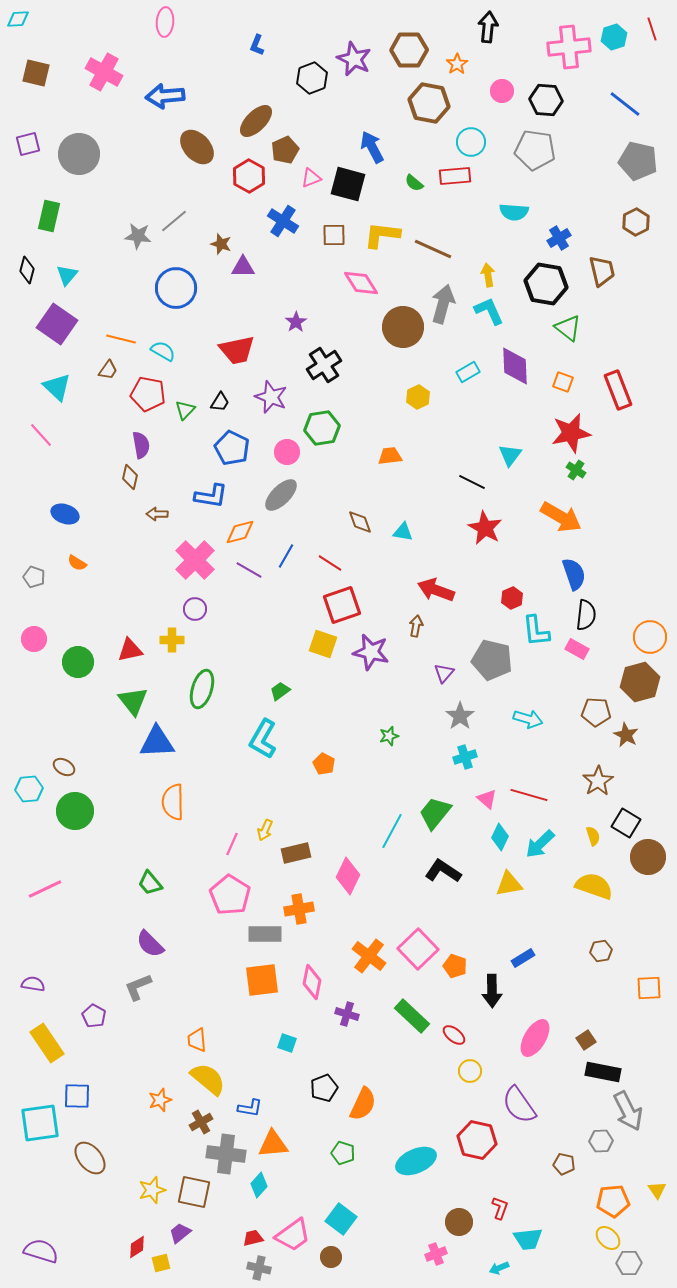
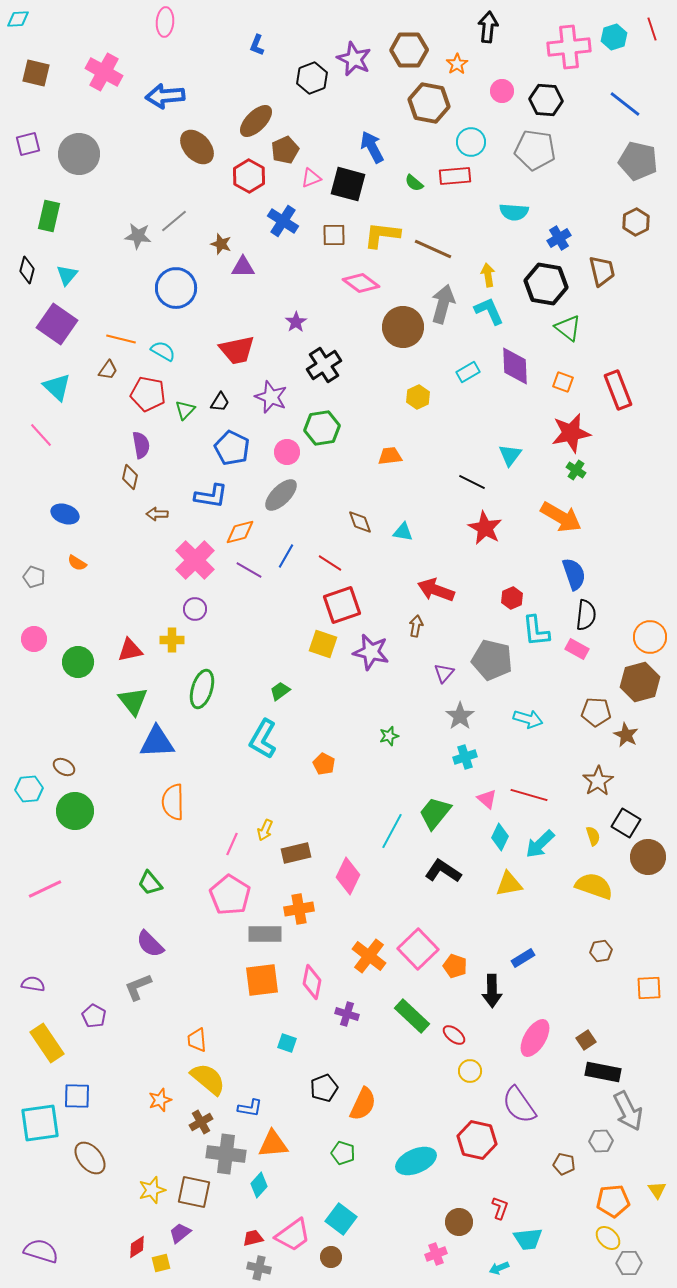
pink diamond at (361, 283): rotated 21 degrees counterclockwise
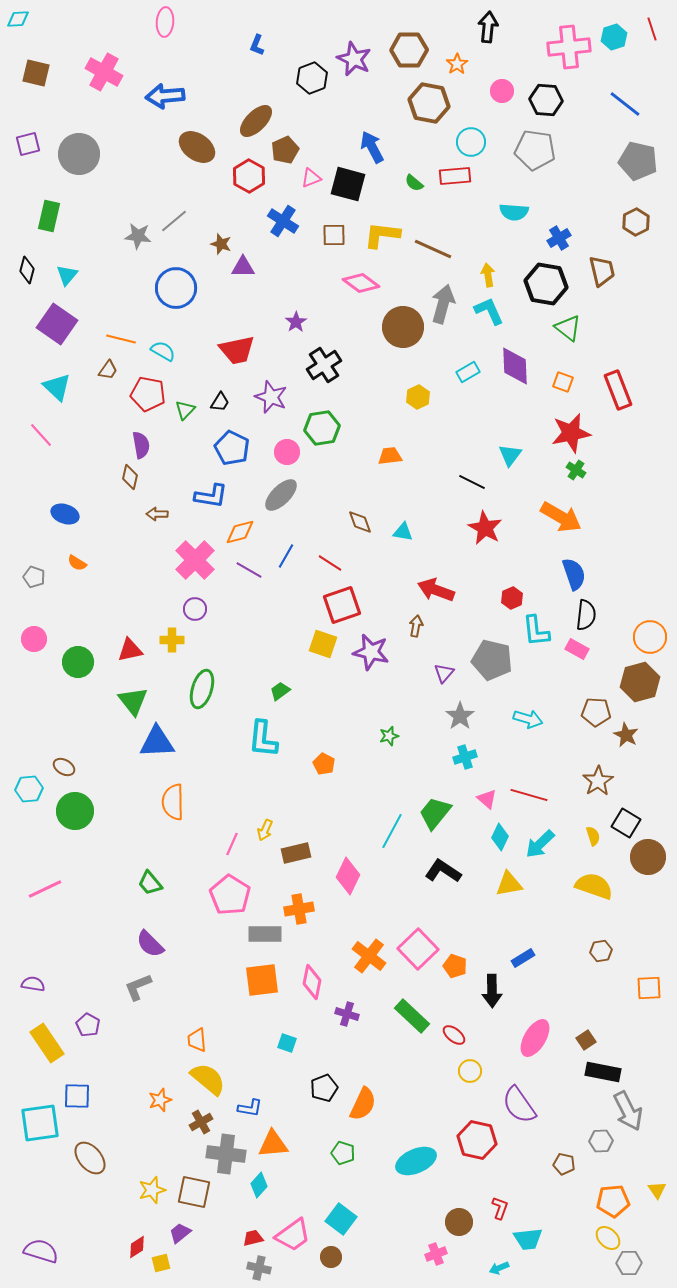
brown ellipse at (197, 147): rotated 12 degrees counterclockwise
cyan L-shape at (263, 739): rotated 24 degrees counterclockwise
purple pentagon at (94, 1016): moved 6 px left, 9 px down
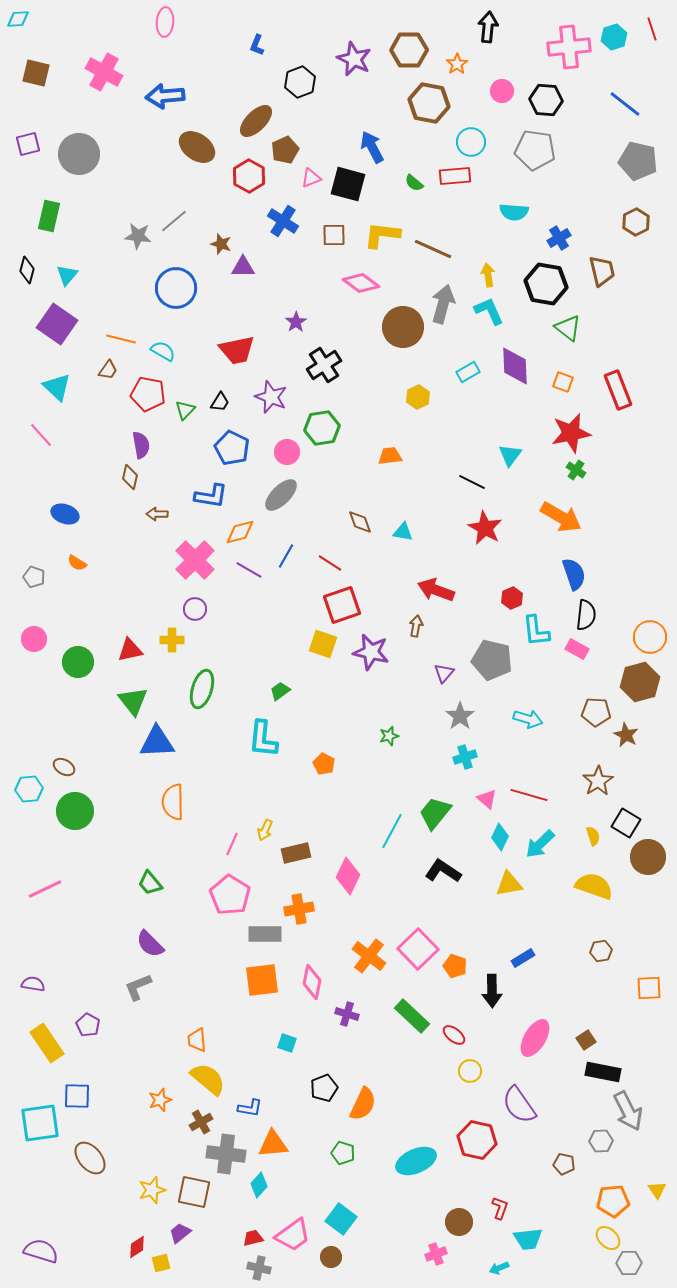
black hexagon at (312, 78): moved 12 px left, 4 px down
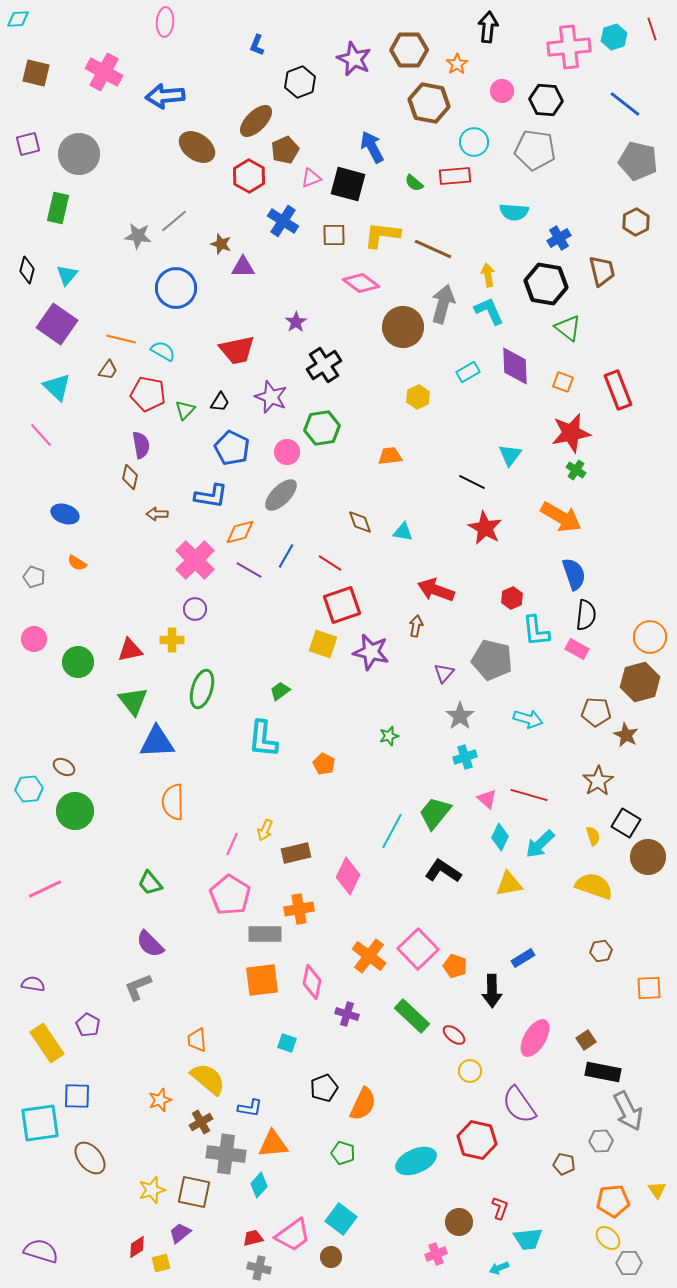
cyan circle at (471, 142): moved 3 px right
green rectangle at (49, 216): moved 9 px right, 8 px up
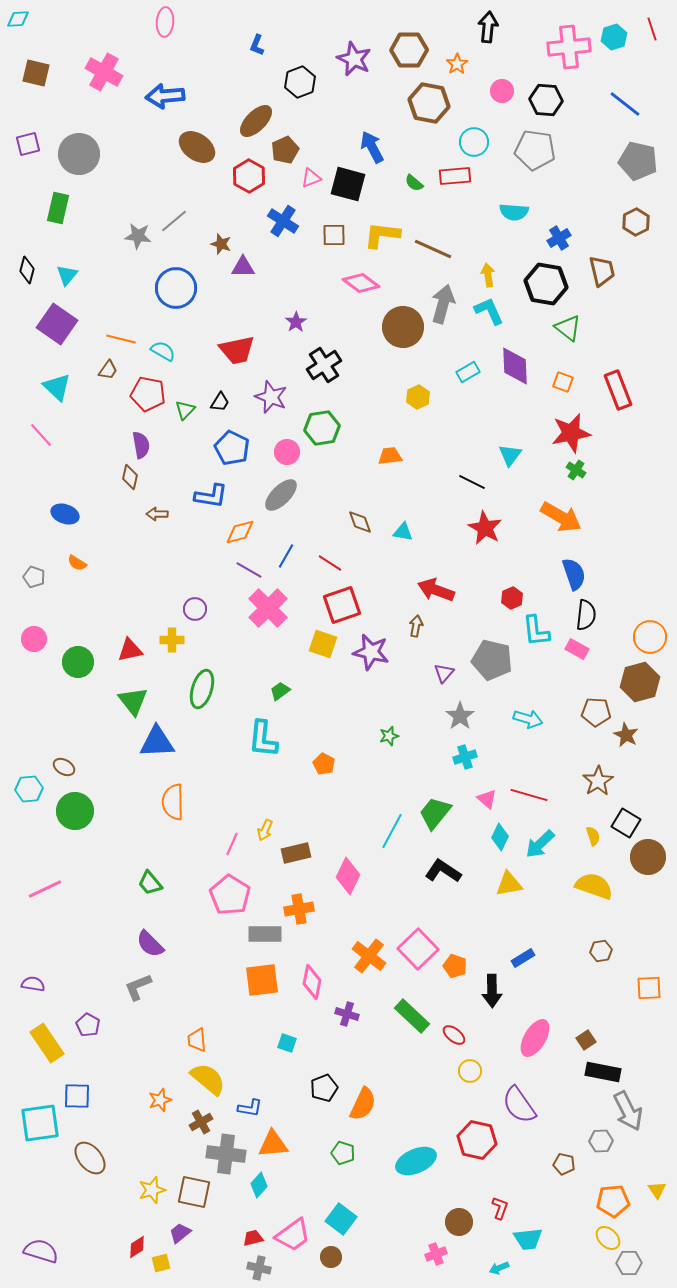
pink cross at (195, 560): moved 73 px right, 48 px down
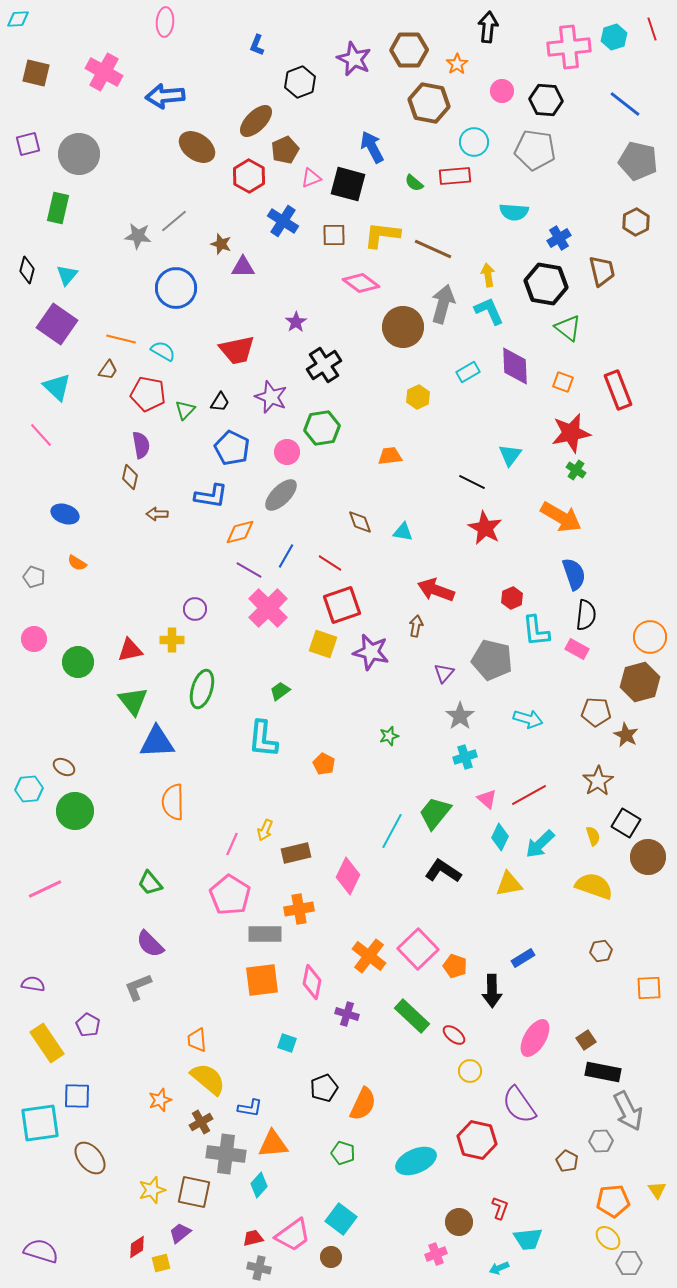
red line at (529, 795): rotated 45 degrees counterclockwise
brown pentagon at (564, 1164): moved 3 px right, 3 px up; rotated 15 degrees clockwise
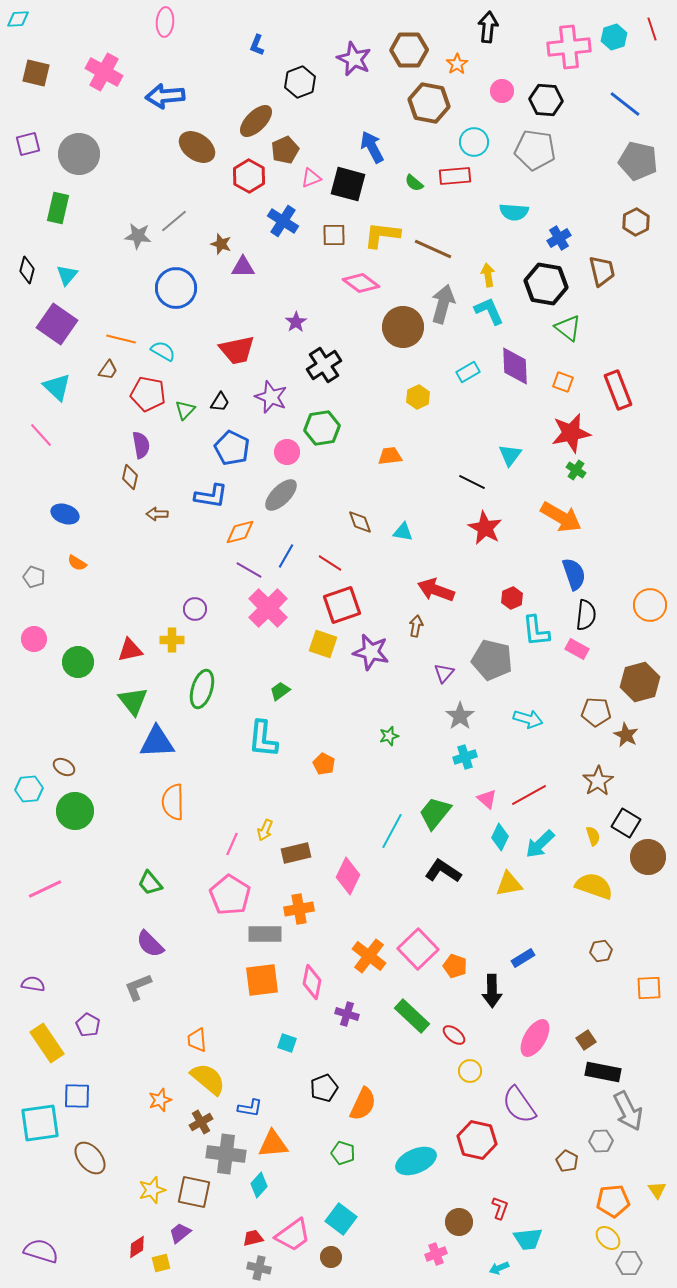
orange circle at (650, 637): moved 32 px up
